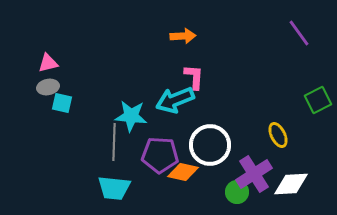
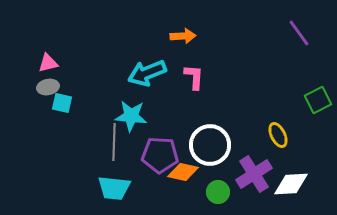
cyan arrow: moved 28 px left, 27 px up
green circle: moved 19 px left
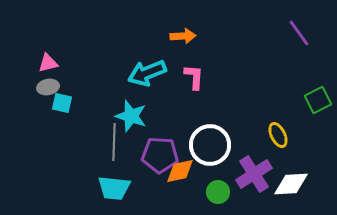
cyan star: rotated 12 degrees clockwise
orange diamond: moved 3 px left, 1 px up; rotated 24 degrees counterclockwise
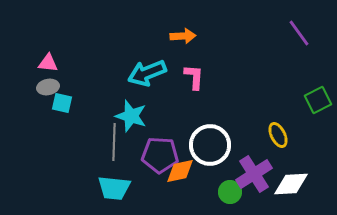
pink triangle: rotated 20 degrees clockwise
green circle: moved 12 px right
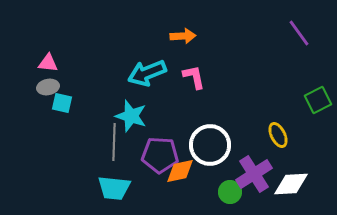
pink L-shape: rotated 16 degrees counterclockwise
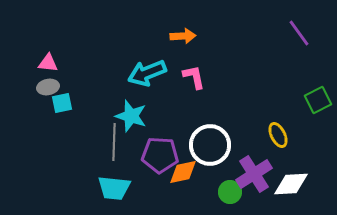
cyan square: rotated 25 degrees counterclockwise
orange diamond: moved 3 px right, 1 px down
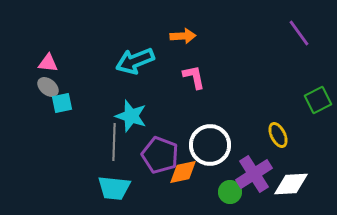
cyan arrow: moved 12 px left, 12 px up
gray ellipse: rotated 50 degrees clockwise
purple pentagon: rotated 18 degrees clockwise
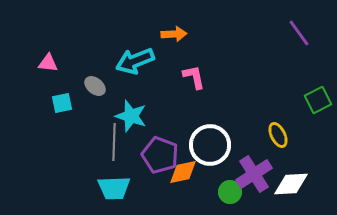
orange arrow: moved 9 px left, 2 px up
gray ellipse: moved 47 px right, 1 px up
cyan trapezoid: rotated 8 degrees counterclockwise
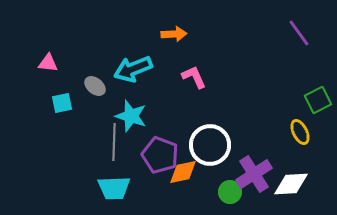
cyan arrow: moved 2 px left, 8 px down
pink L-shape: rotated 12 degrees counterclockwise
yellow ellipse: moved 22 px right, 3 px up
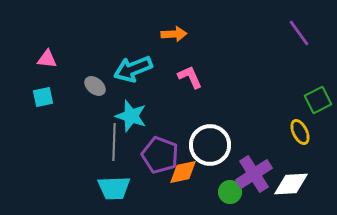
pink triangle: moved 1 px left, 4 px up
pink L-shape: moved 4 px left
cyan square: moved 19 px left, 6 px up
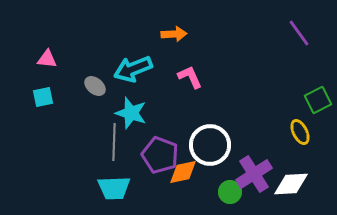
cyan star: moved 3 px up
